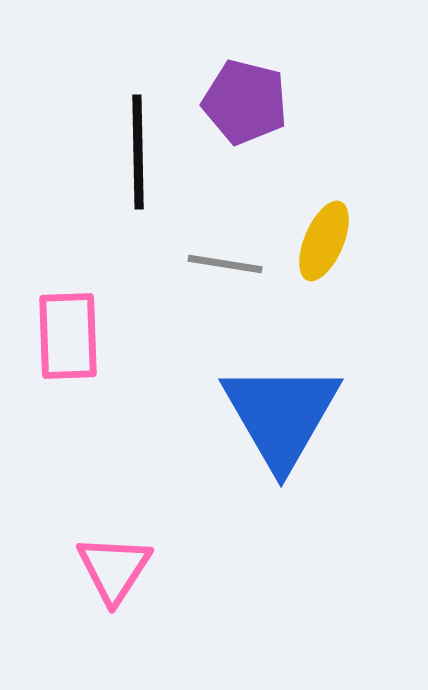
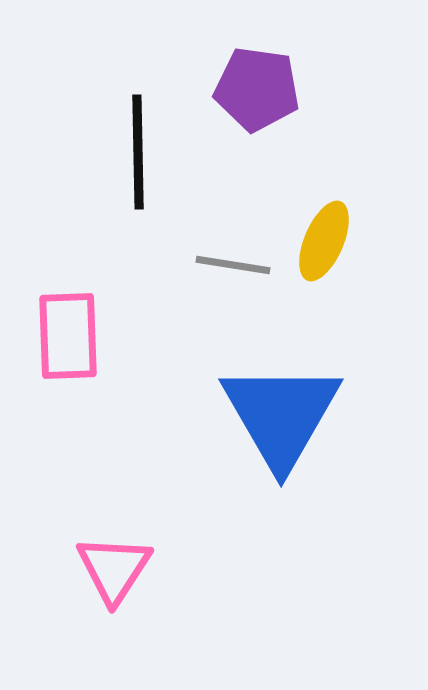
purple pentagon: moved 12 px right, 13 px up; rotated 6 degrees counterclockwise
gray line: moved 8 px right, 1 px down
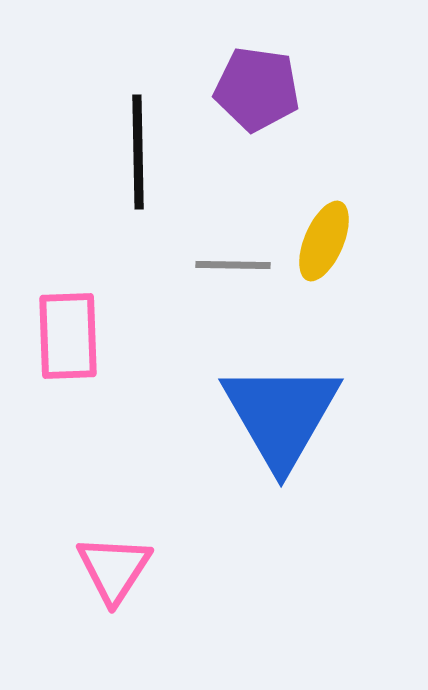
gray line: rotated 8 degrees counterclockwise
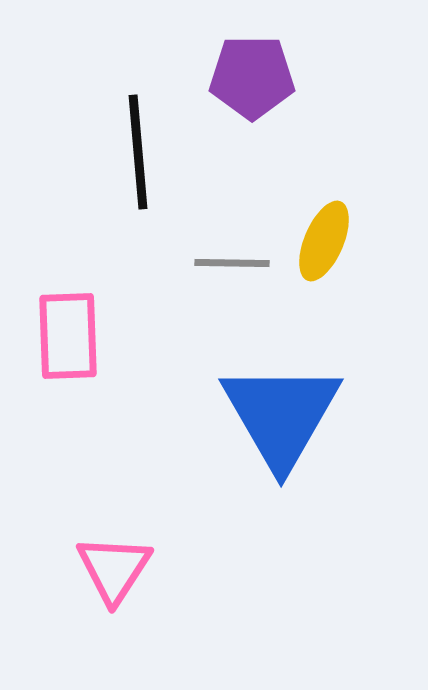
purple pentagon: moved 5 px left, 12 px up; rotated 8 degrees counterclockwise
black line: rotated 4 degrees counterclockwise
gray line: moved 1 px left, 2 px up
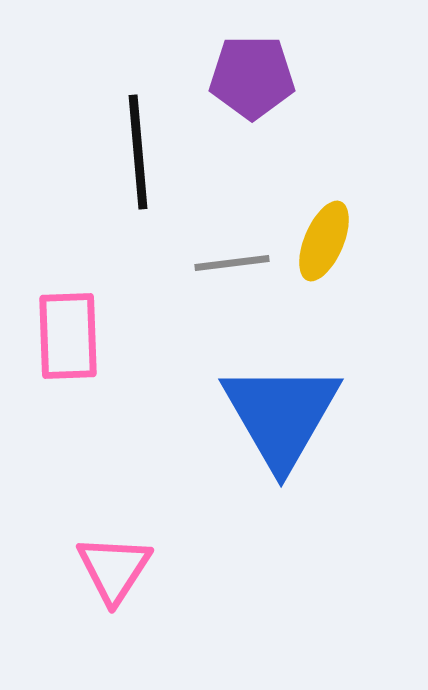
gray line: rotated 8 degrees counterclockwise
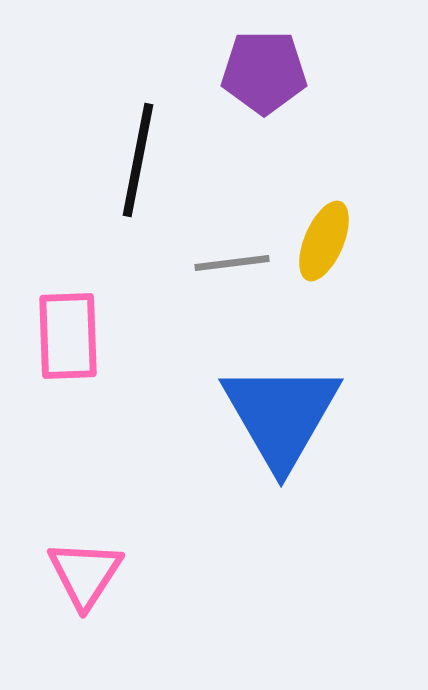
purple pentagon: moved 12 px right, 5 px up
black line: moved 8 px down; rotated 16 degrees clockwise
pink triangle: moved 29 px left, 5 px down
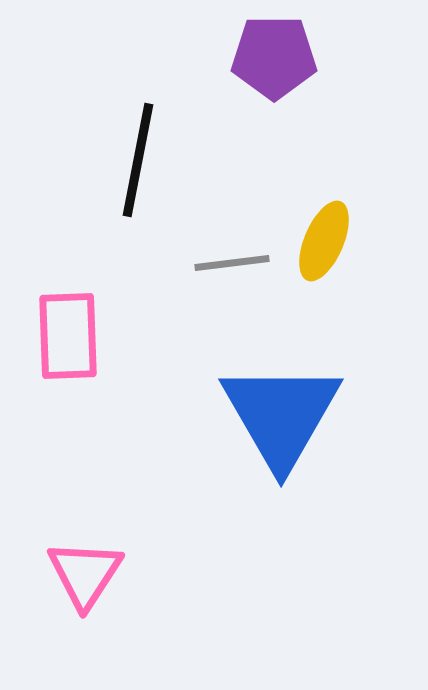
purple pentagon: moved 10 px right, 15 px up
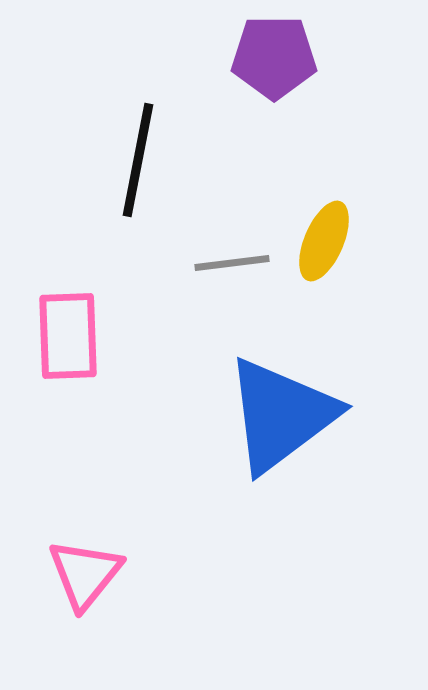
blue triangle: rotated 23 degrees clockwise
pink triangle: rotated 6 degrees clockwise
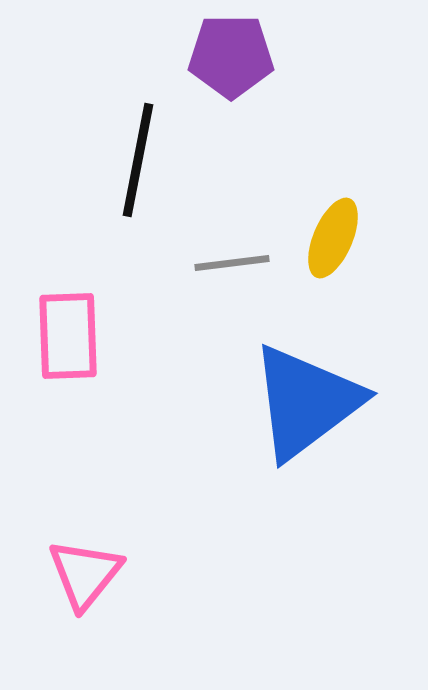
purple pentagon: moved 43 px left, 1 px up
yellow ellipse: moved 9 px right, 3 px up
blue triangle: moved 25 px right, 13 px up
